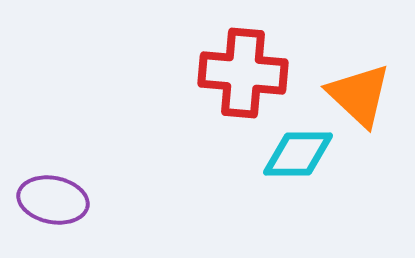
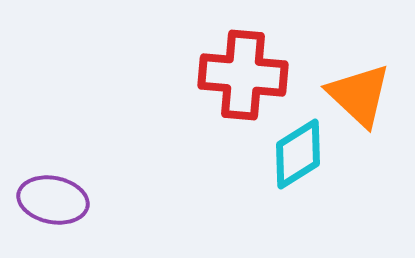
red cross: moved 2 px down
cyan diamond: rotated 32 degrees counterclockwise
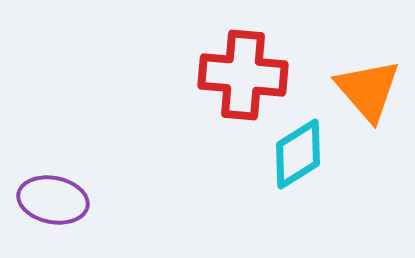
orange triangle: moved 9 px right, 5 px up; rotated 6 degrees clockwise
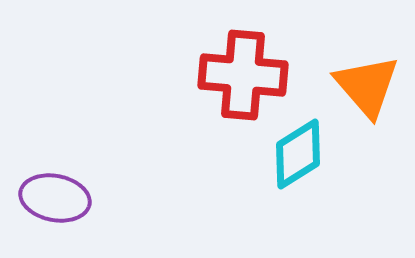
orange triangle: moved 1 px left, 4 px up
purple ellipse: moved 2 px right, 2 px up
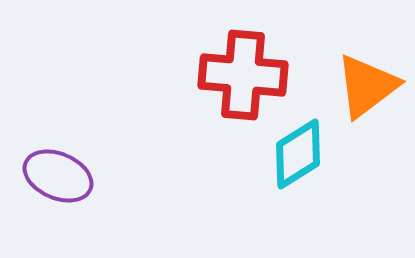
orange triangle: rotated 34 degrees clockwise
purple ellipse: moved 3 px right, 22 px up; rotated 12 degrees clockwise
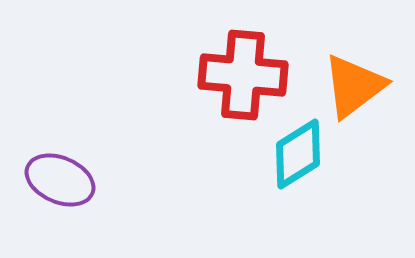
orange triangle: moved 13 px left
purple ellipse: moved 2 px right, 4 px down
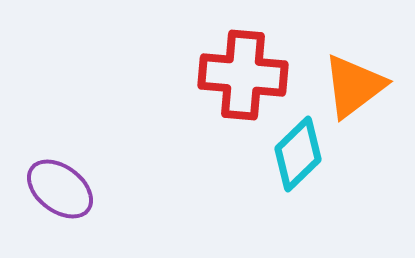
cyan diamond: rotated 12 degrees counterclockwise
purple ellipse: moved 9 px down; rotated 14 degrees clockwise
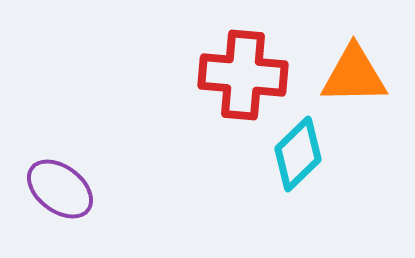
orange triangle: moved 11 px up; rotated 36 degrees clockwise
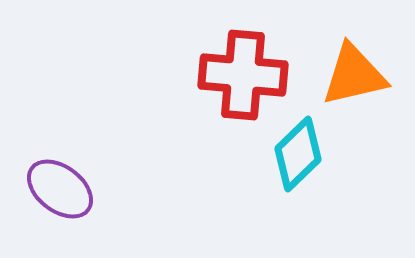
orange triangle: rotated 12 degrees counterclockwise
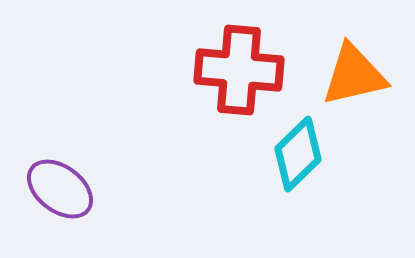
red cross: moved 4 px left, 5 px up
